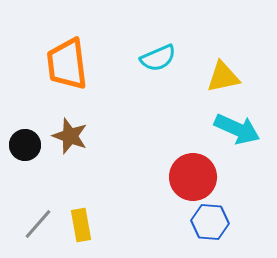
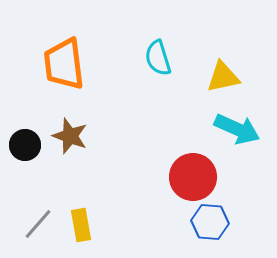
cyan semicircle: rotated 96 degrees clockwise
orange trapezoid: moved 3 px left
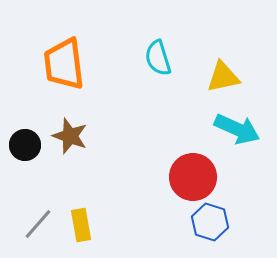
blue hexagon: rotated 12 degrees clockwise
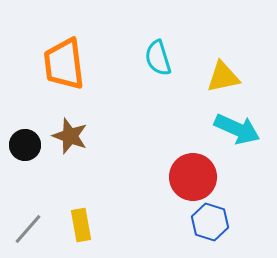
gray line: moved 10 px left, 5 px down
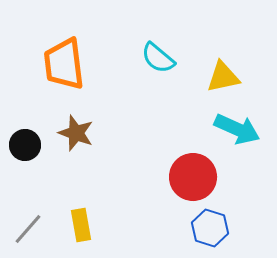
cyan semicircle: rotated 33 degrees counterclockwise
brown star: moved 6 px right, 3 px up
blue hexagon: moved 6 px down
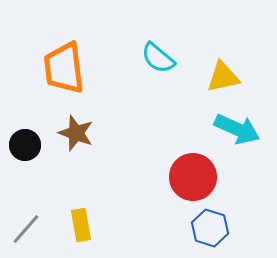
orange trapezoid: moved 4 px down
gray line: moved 2 px left
